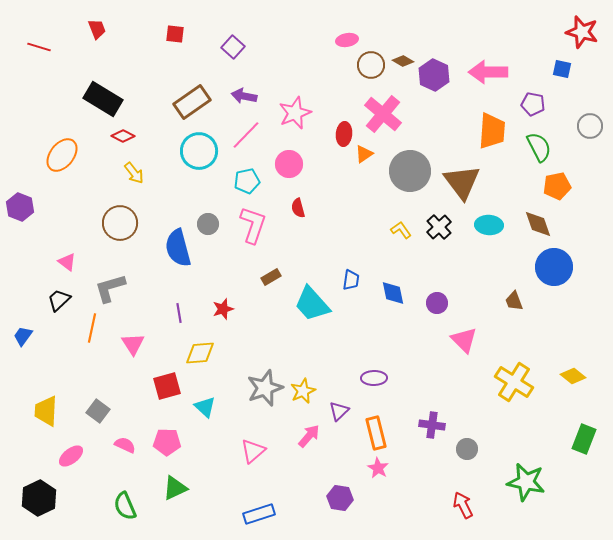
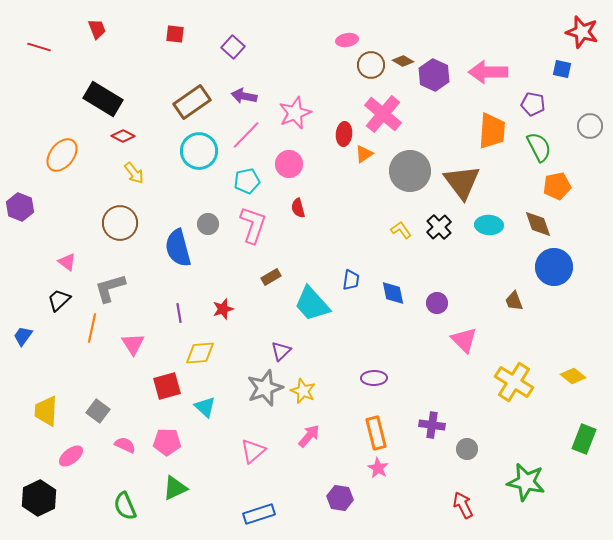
yellow star at (303, 391): rotated 25 degrees counterclockwise
purple triangle at (339, 411): moved 58 px left, 60 px up
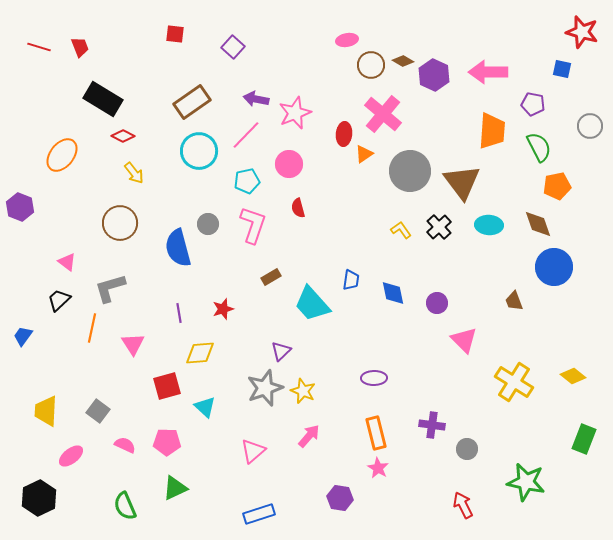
red trapezoid at (97, 29): moved 17 px left, 18 px down
purple arrow at (244, 96): moved 12 px right, 3 px down
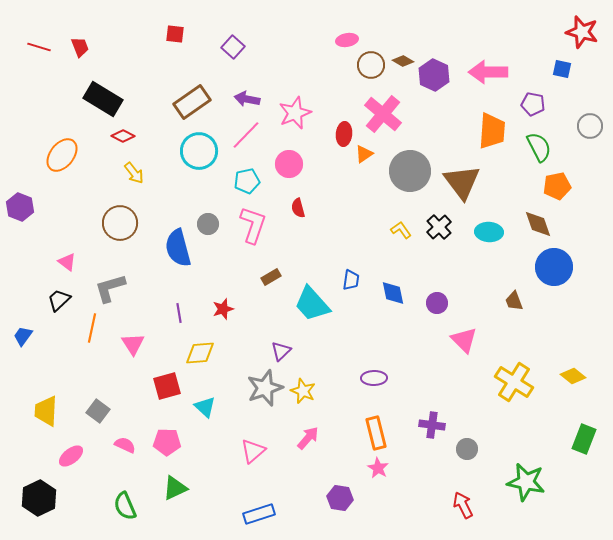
purple arrow at (256, 99): moved 9 px left
cyan ellipse at (489, 225): moved 7 px down
pink arrow at (309, 436): moved 1 px left, 2 px down
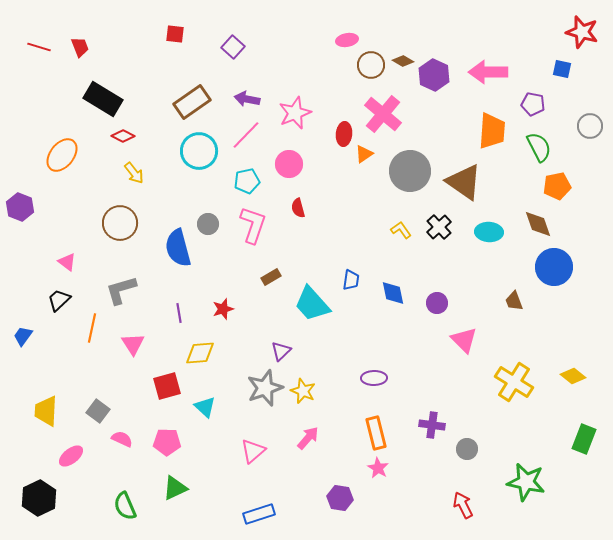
brown triangle at (462, 182): moved 2 px right; rotated 18 degrees counterclockwise
gray L-shape at (110, 288): moved 11 px right, 2 px down
pink semicircle at (125, 445): moved 3 px left, 6 px up
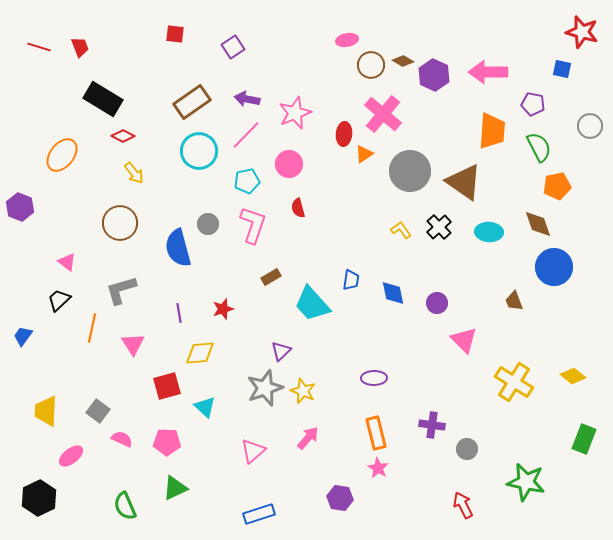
purple square at (233, 47): rotated 15 degrees clockwise
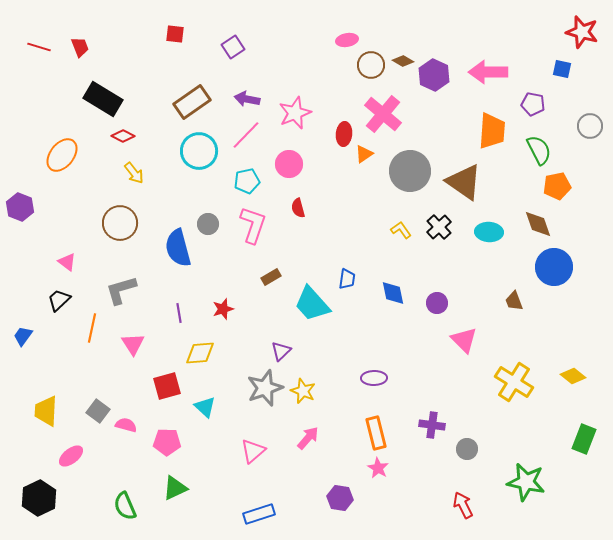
green semicircle at (539, 147): moved 3 px down
blue trapezoid at (351, 280): moved 4 px left, 1 px up
pink semicircle at (122, 439): moved 4 px right, 14 px up; rotated 10 degrees counterclockwise
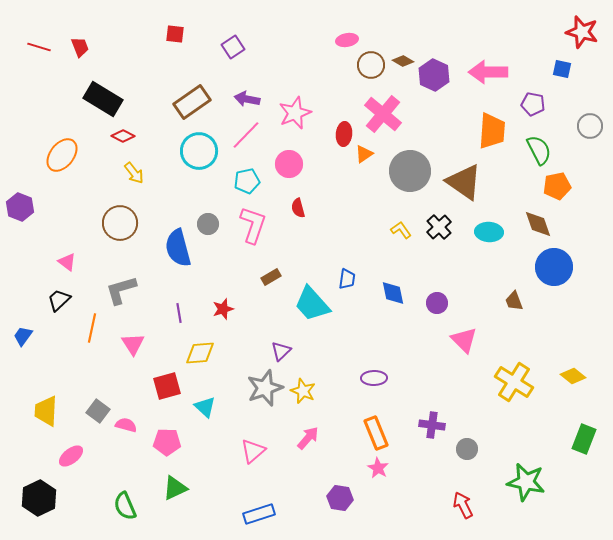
orange rectangle at (376, 433): rotated 8 degrees counterclockwise
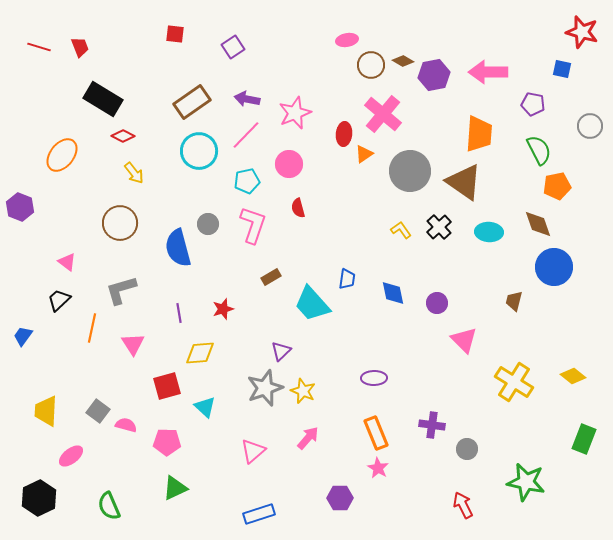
purple hexagon at (434, 75): rotated 24 degrees clockwise
orange trapezoid at (492, 131): moved 13 px left, 3 px down
brown trapezoid at (514, 301): rotated 35 degrees clockwise
purple hexagon at (340, 498): rotated 10 degrees counterclockwise
green semicircle at (125, 506): moved 16 px left
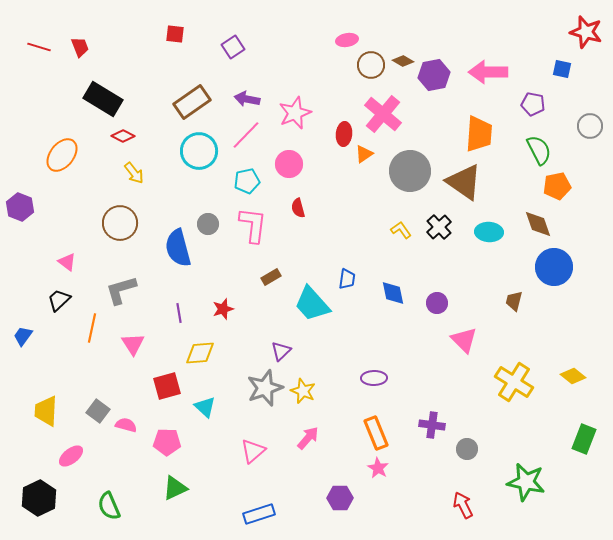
red star at (582, 32): moved 4 px right
pink L-shape at (253, 225): rotated 12 degrees counterclockwise
